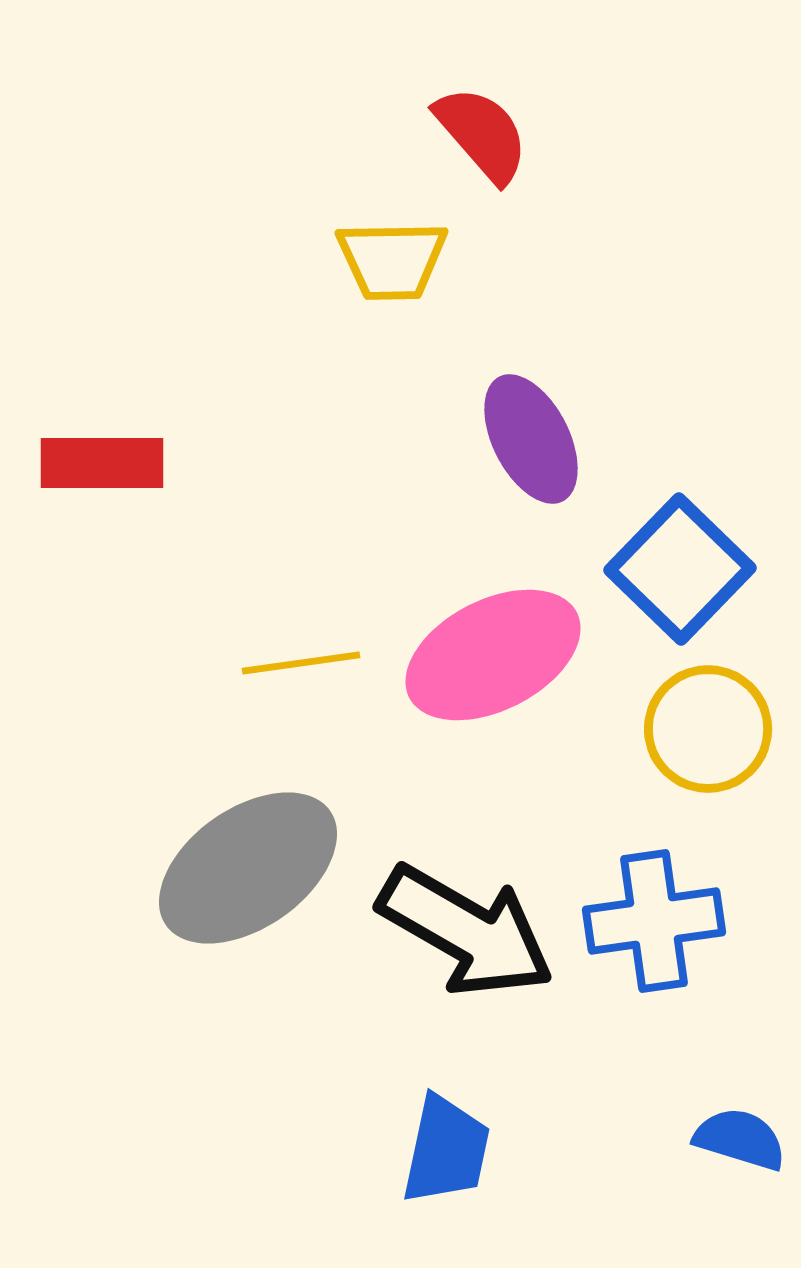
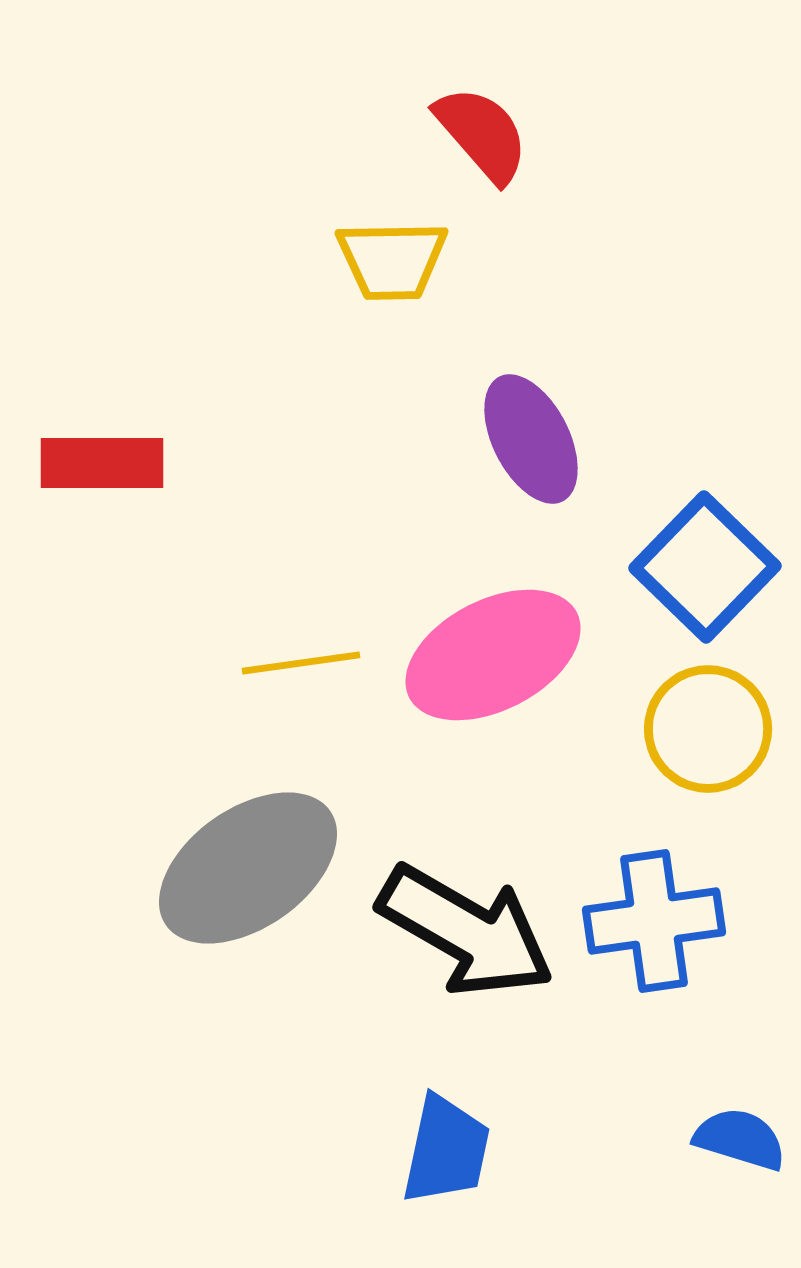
blue square: moved 25 px right, 2 px up
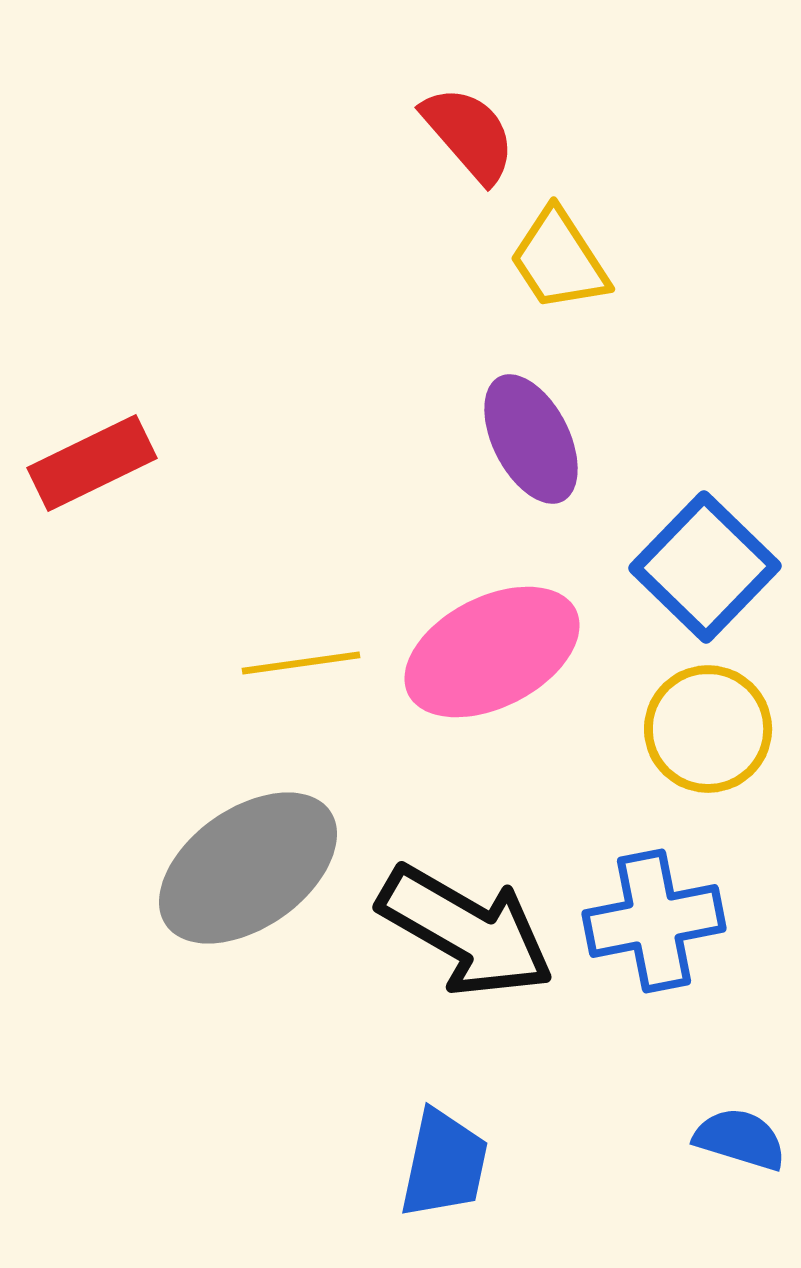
red semicircle: moved 13 px left
yellow trapezoid: moved 167 px right; rotated 58 degrees clockwise
red rectangle: moved 10 px left; rotated 26 degrees counterclockwise
pink ellipse: moved 1 px left, 3 px up
blue cross: rotated 3 degrees counterclockwise
blue trapezoid: moved 2 px left, 14 px down
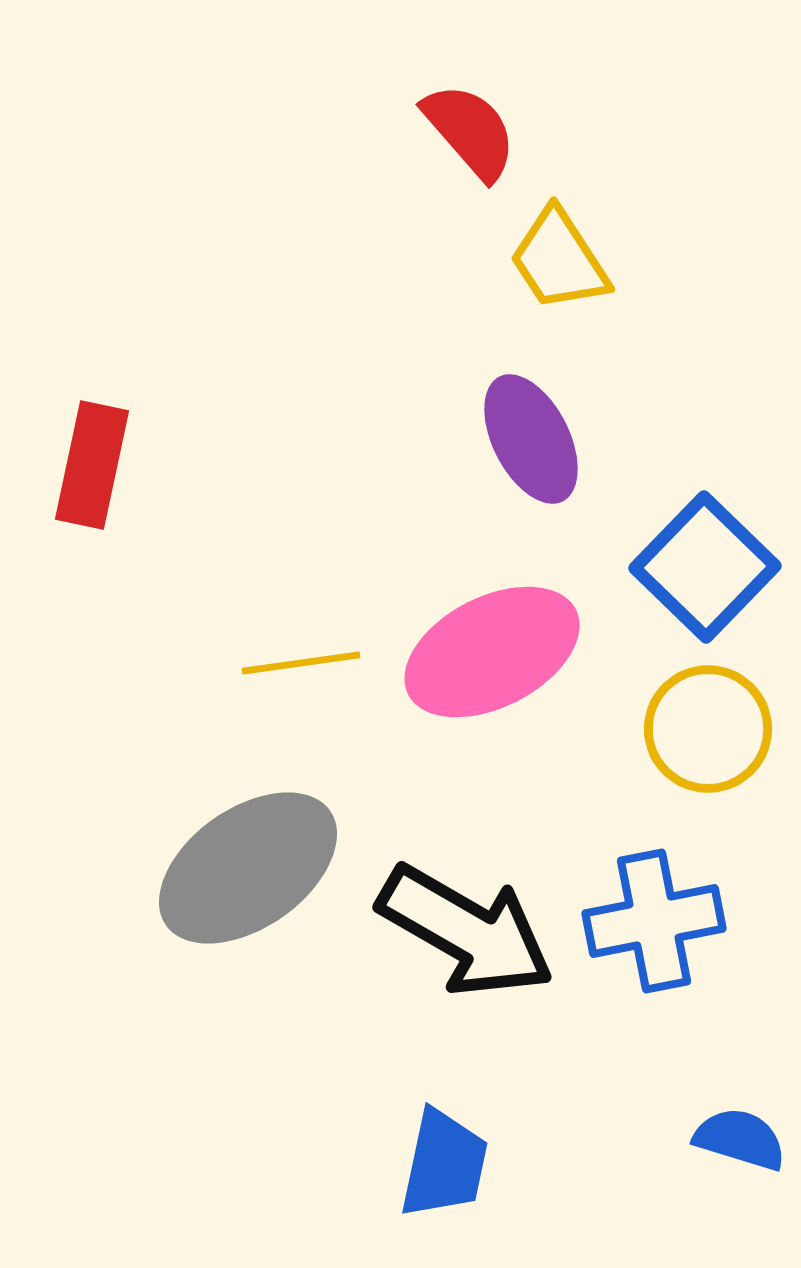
red semicircle: moved 1 px right, 3 px up
red rectangle: moved 2 px down; rotated 52 degrees counterclockwise
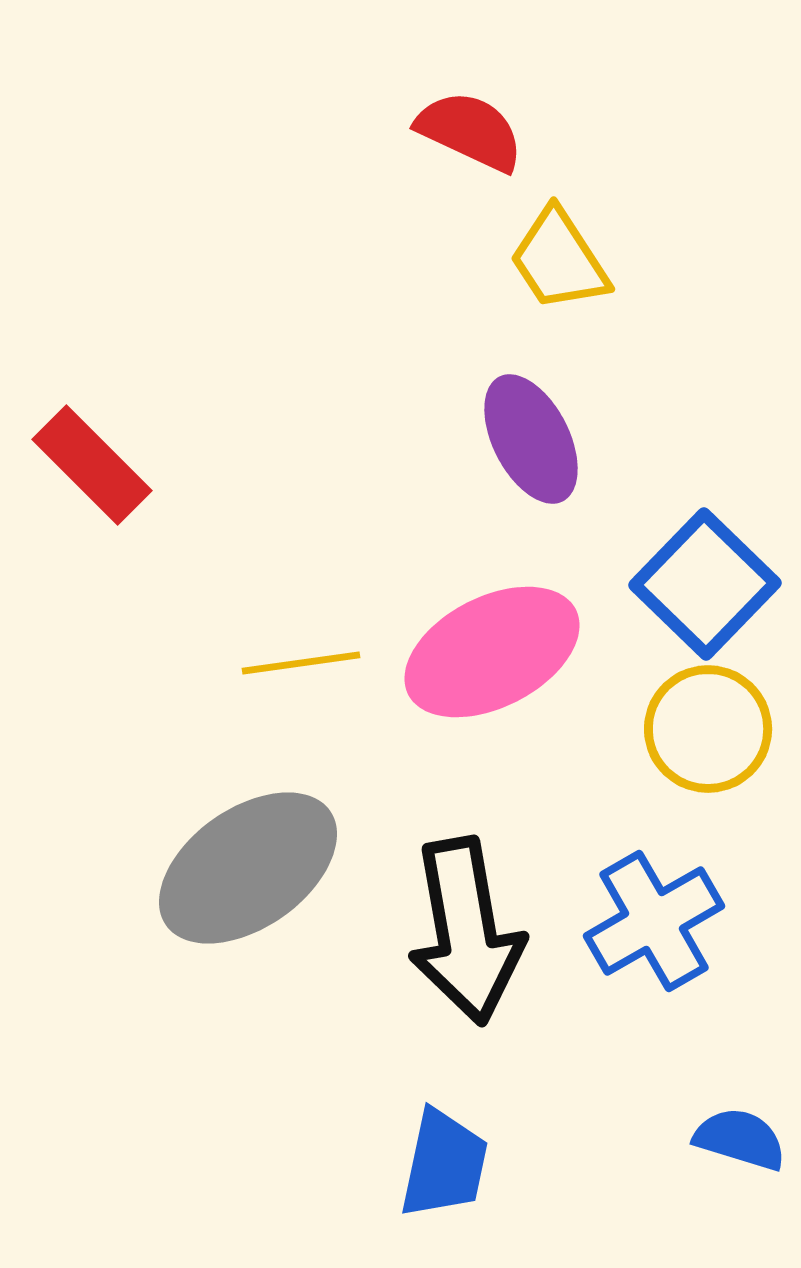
red semicircle: rotated 24 degrees counterclockwise
red rectangle: rotated 57 degrees counterclockwise
blue square: moved 17 px down
blue cross: rotated 19 degrees counterclockwise
black arrow: rotated 50 degrees clockwise
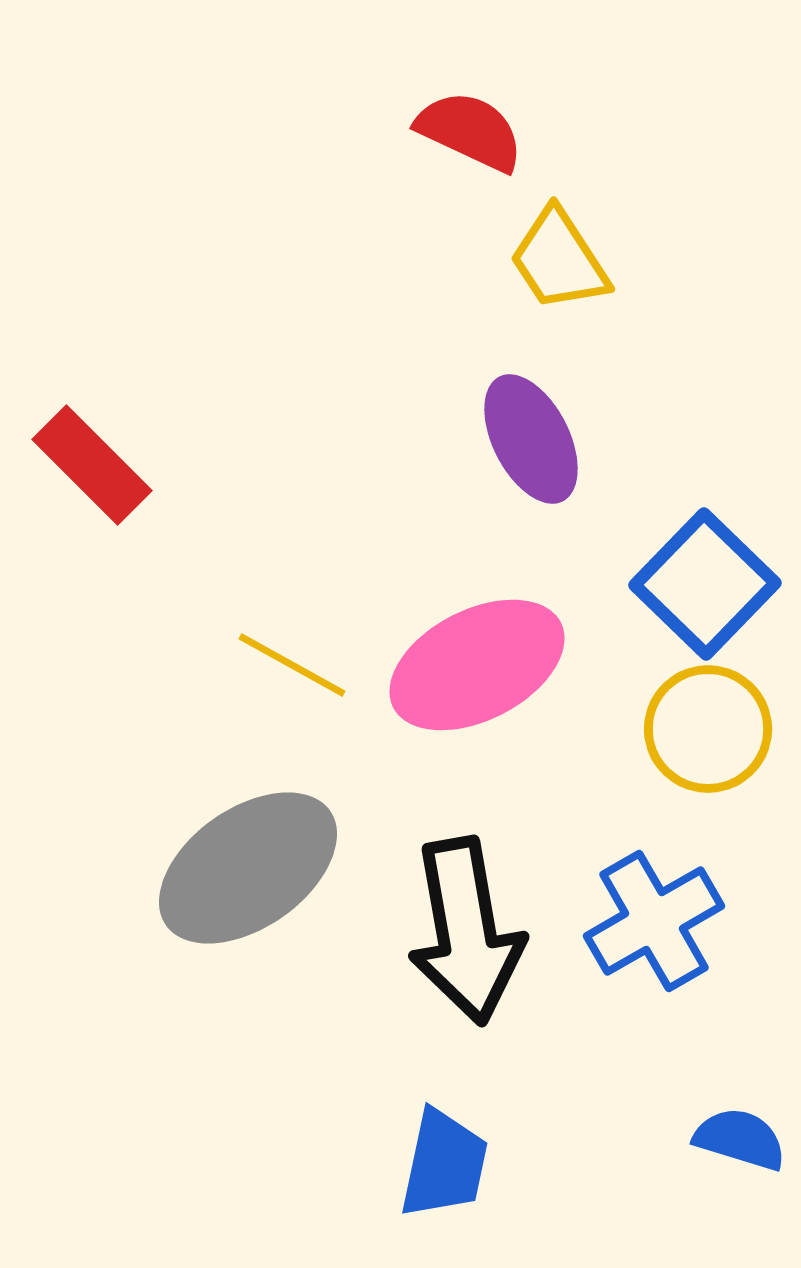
pink ellipse: moved 15 px left, 13 px down
yellow line: moved 9 px left, 2 px down; rotated 37 degrees clockwise
